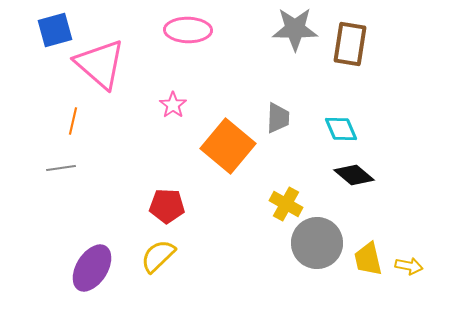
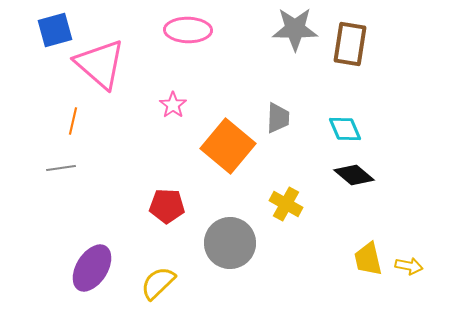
cyan diamond: moved 4 px right
gray circle: moved 87 px left
yellow semicircle: moved 27 px down
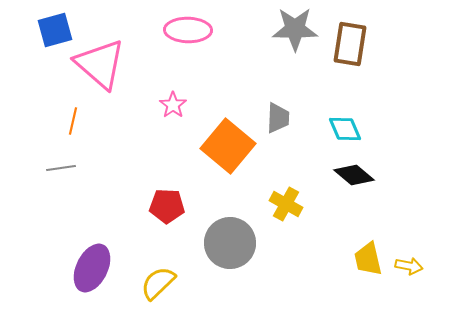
purple ellipse: rotated 6 degrees counterclockwise
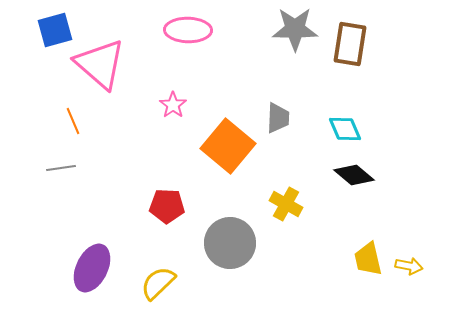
orange line: rotated 36 degrees counterclockwise
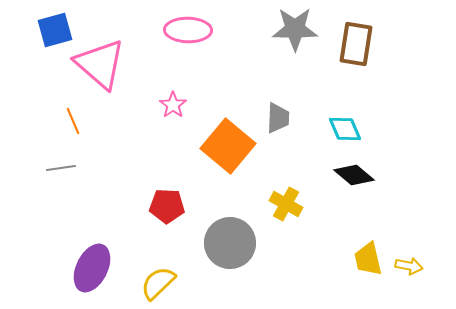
brown rectangle: moved 6 px right
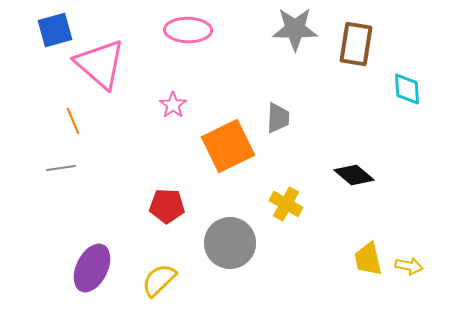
cyan diamond: moved 62 px right, 40 px up; rotated 20 degrees clockwise
orange square: rotated 24 degrees clockwise
yellow semicircle: moved 1 px right, 3 px up
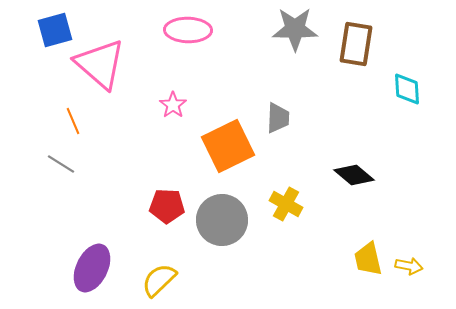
gray line: moved 4 px up; rotated 40 degrees clockwise
gray circle: moved 8 px left, 23 px up
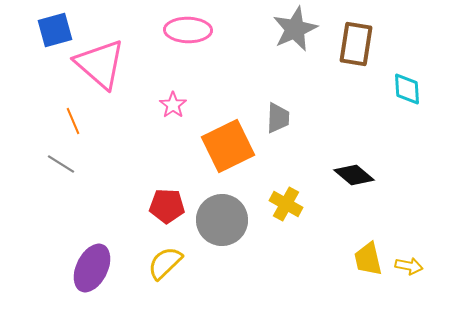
gray star: rotated 24 degrees counterclockwise
yellow semicircle: moved 6 px right, 17 px up
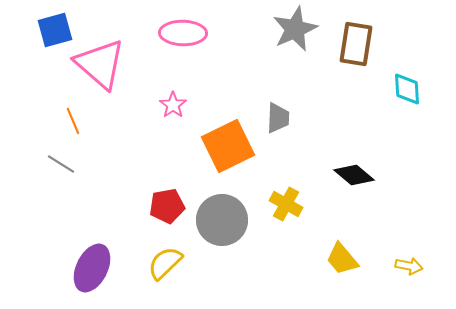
pink ellipse: moved 5 px left, 3 px down
red pentagon: rotated 12 degrees counterclockwise
yellow trapezoid: moved 26 px left; rotated 27 degrees counterclockwise
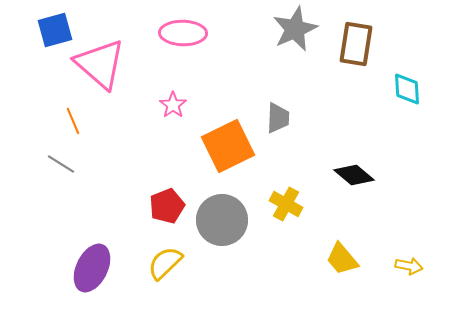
red pentagon: rotated 12 degrees counterclockwise
